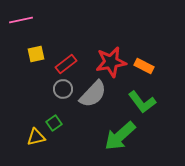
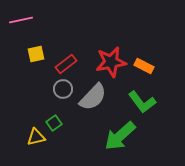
gray semicircle: moved 3 px down
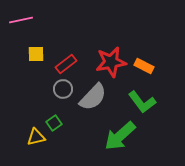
yellow square: rotated 12 degrees clockwise
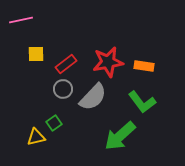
red star: moved 3 px left
orange rectangle: rotated 18 degrees counterclockwise
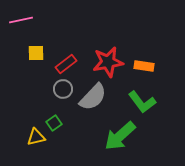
yellow square: moved 1 px up
